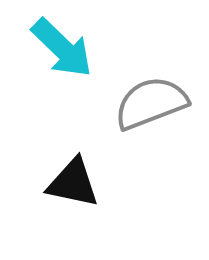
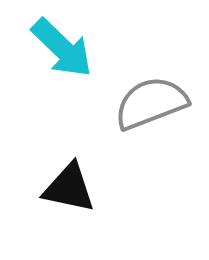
black triangle: moved 4 px left, 5 px down
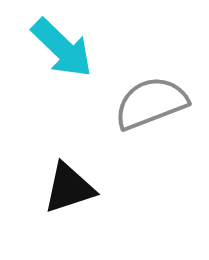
black triangle: rotated 30 degrees counterclockwise
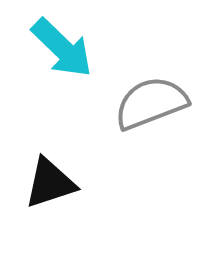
black triangle: moved 19 px left, 5 px up
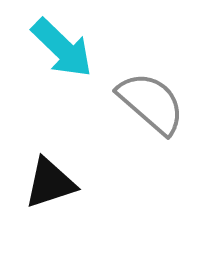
gray semicircle: rotated 62 degrees clockwise
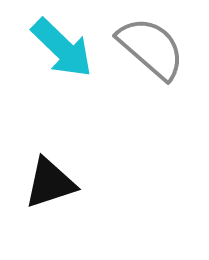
gray semicircle: moved 55 px up
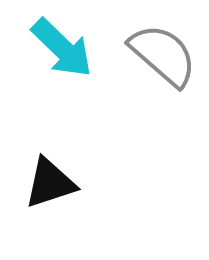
gray semicircle: moved 12 px right, 7 px down
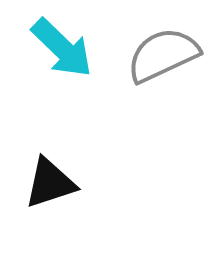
gray semicircle: rotated 66 degrees counterclockwise
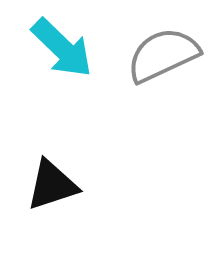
black triangle: moved 2 px right, 2 px down
